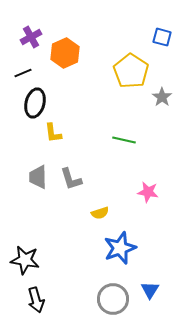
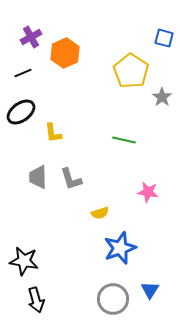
blue square: moved 2 px right, 1 px down
black ellipse: moved 14 px left, 9 px down; rotated 40 degrees clockwise
black star: moved 1 px left, 1 px down
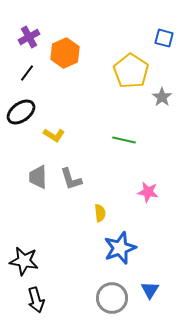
purple cross: moved 2 px left
black line: moved 4 px right; rotated 30 degrees counterclockwise
yellow L-shape: moved 1 px right, 2 px down; rotated 50 degrees counterclockwise
yellow semicircle: rotated 78 degrees counterclockwise
gray circle: moved 1 px left, 1 px up
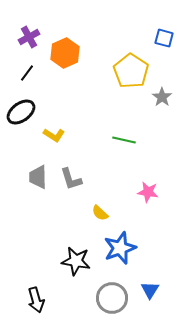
yellow semicircle: rotated 138 degrees clockwise
black star: moved 52 px right
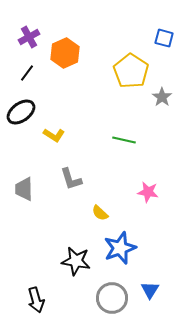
gray trapezoid: moved 14 px left, 12 px down
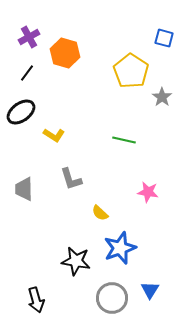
orange hexagon: rotated 20 degrees counterclockwise
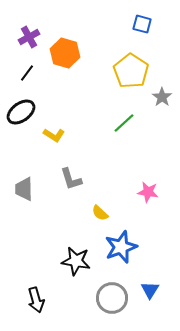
blue square: moved 22 px left, 14 px up
green line: moved 17 px up; rotated 55 degrees counterclockwise
blue star: moved 1 px right, 1 px up
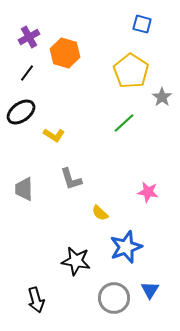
blue star: moved 5 px right
gray circle: moved 2 px right
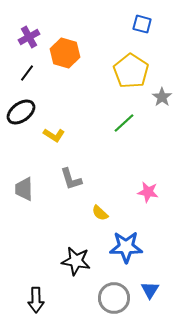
blue star: rotated 20 degrees clockwise
black arrow: rotated 15 degrees clockwise
